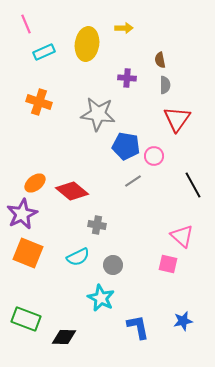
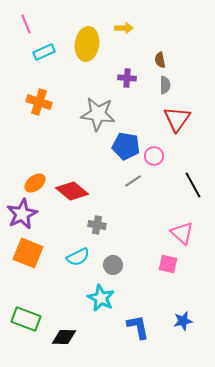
pink triangle: moved 3 px up
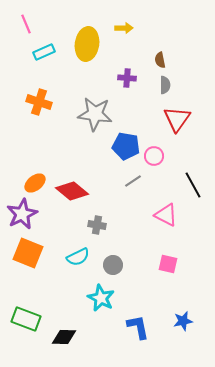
gray star: moved 3 px left
pink triangle: moved 16 px left, 18 px up; rotated 15 degrees counterclockwise
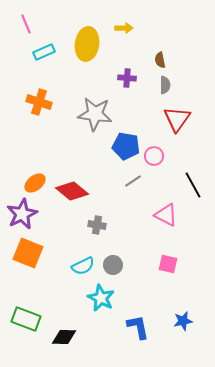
cyan semicircle: moved 5 px right, 9 px down
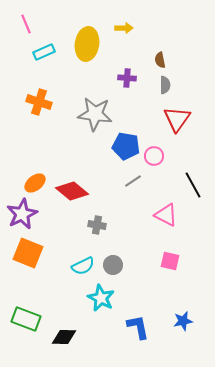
pink square: moved 2 px right, 3 px up
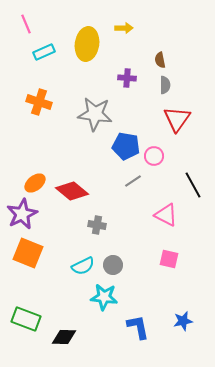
pink square: moved 1 px left, 2 px up
cyan star: moved 3 px right, 1 px up; rotated 20 degrees counterclockwise
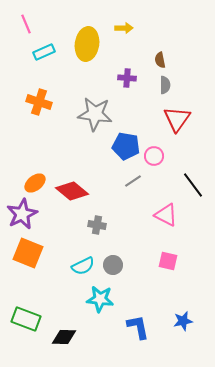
black line: rotated 8 degrees counterclockwise
pink square: moved 1 px left, 2 px down
cyan star: moved 4 px left, 2 px down
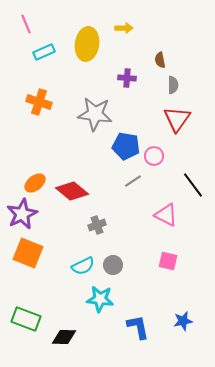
gray semicircle: moved 8 px right
gray cross: rotated 30 degrees counterclockwise
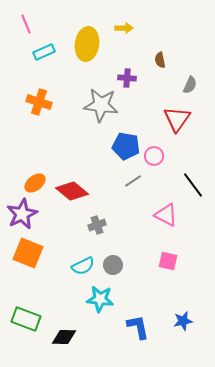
gray semicircle: moved 17 px right; rotated 24 degrees clockwise
gray star: moved 6 px right, 9 px up
